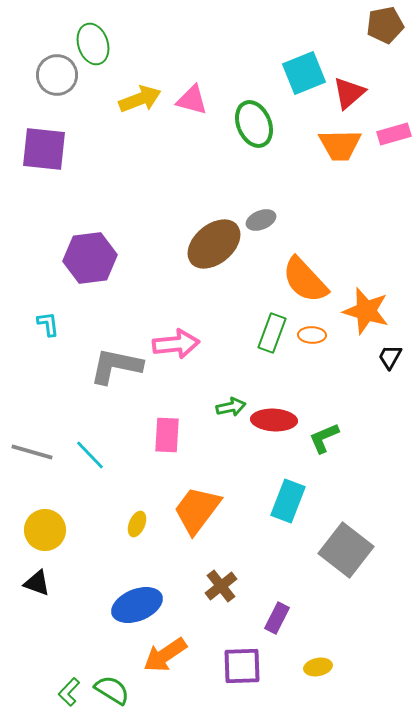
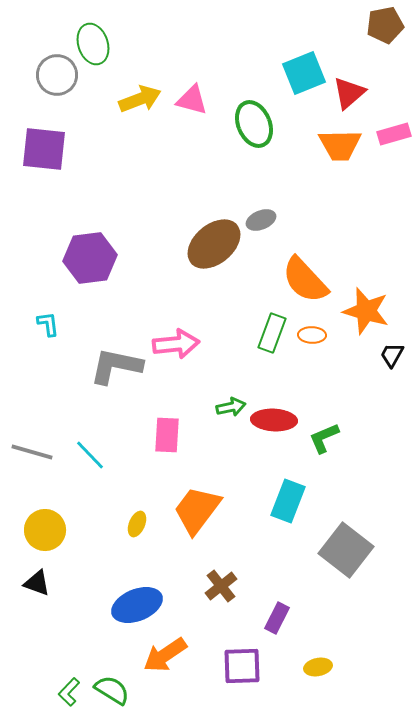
black trapezoid at (390, 357): moved 2 px right, 2 px up
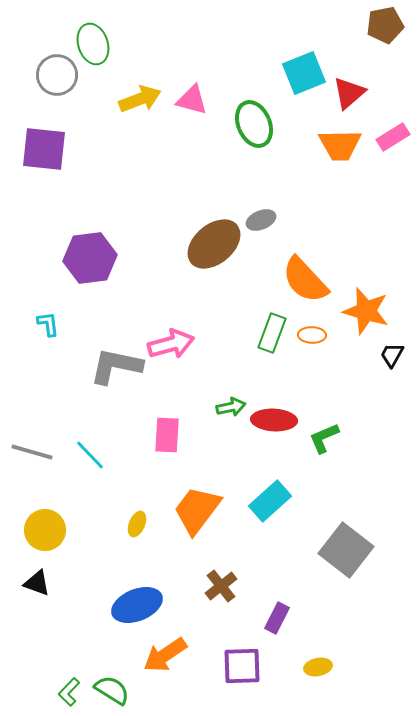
pink rectangle at (394, 134): moved 1 px left, 3 px down; rotated 16 degrees counterclockwise
pink arrow at (176, 344): moved 5 px left; rotated 9 degrees counterclockwise
cyan rectangle at (288, 501): moved 18 px left; rotated 27 degrees clockwise
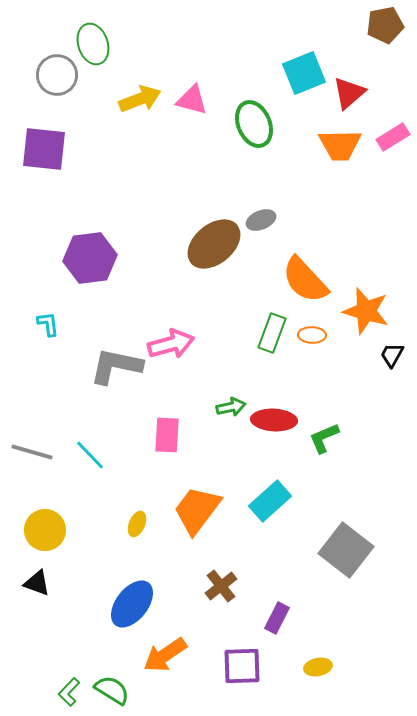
blue ellipse at (137, 605): moved 5 px left, 1 px up; rotated 30 degrees counterclockwise
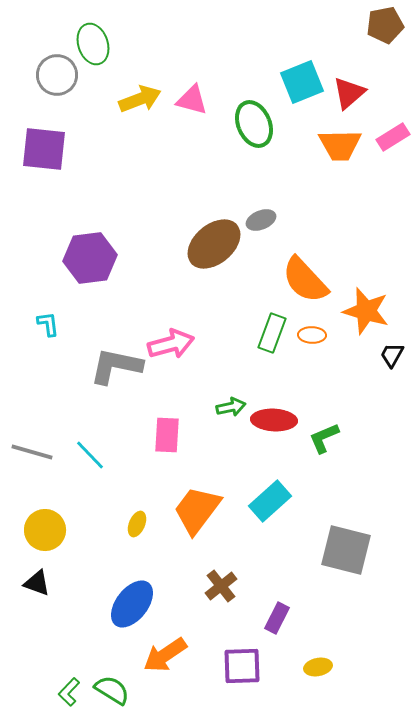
cyan square at (304, 73): moved 2 px left, 9 px down
gray square at (346, 550): rotated 24 degrees counterclockwise
